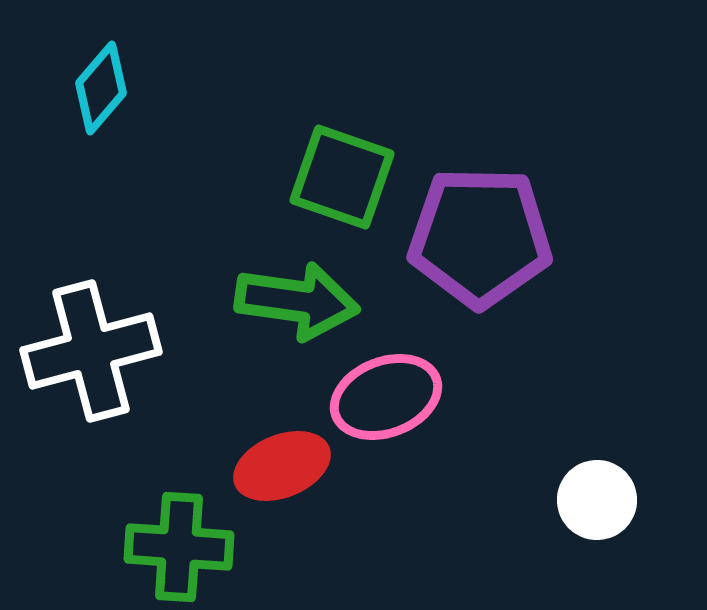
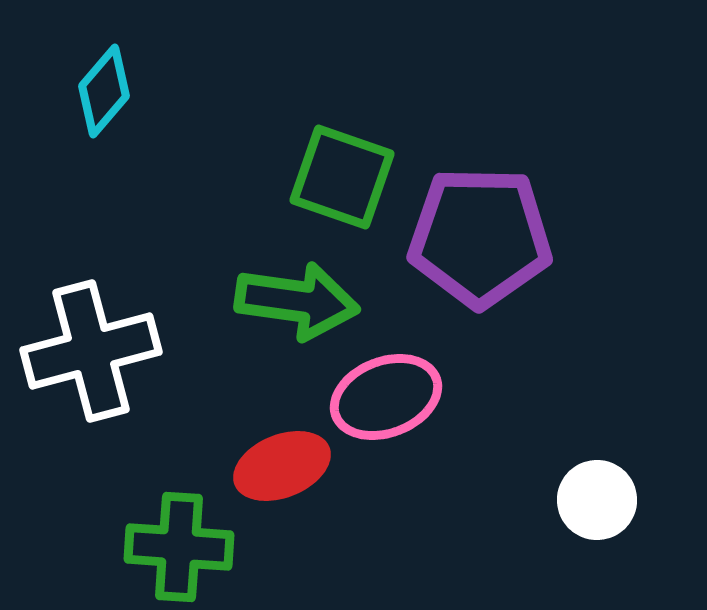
cyan diamond: moved 3 px right, 3 px down
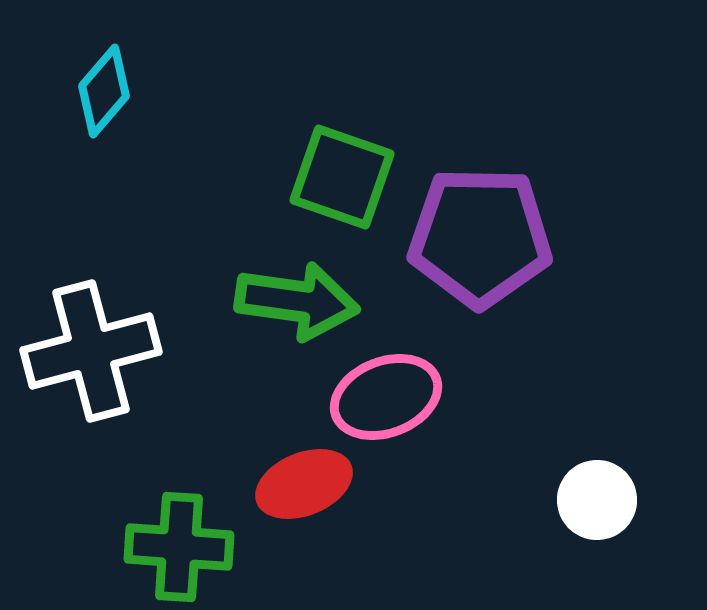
red ellipse: moved 22 px right, 18 px down
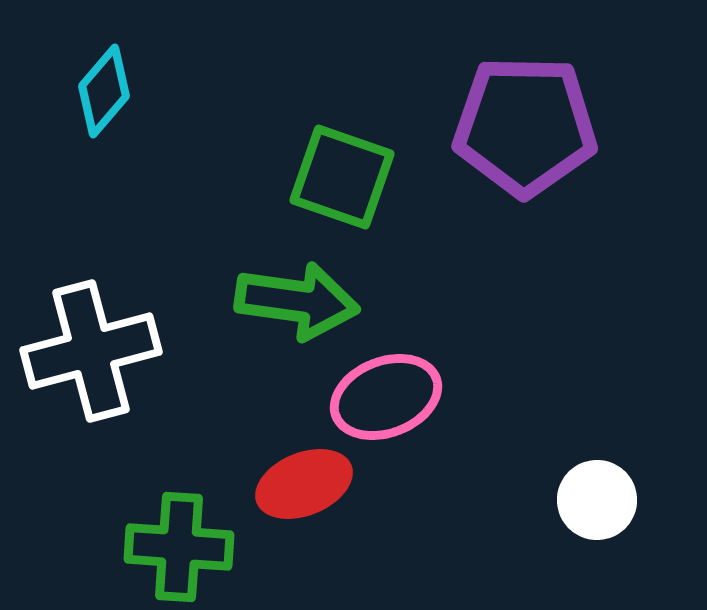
purple pentagon: moved 45 px right, 111 px up
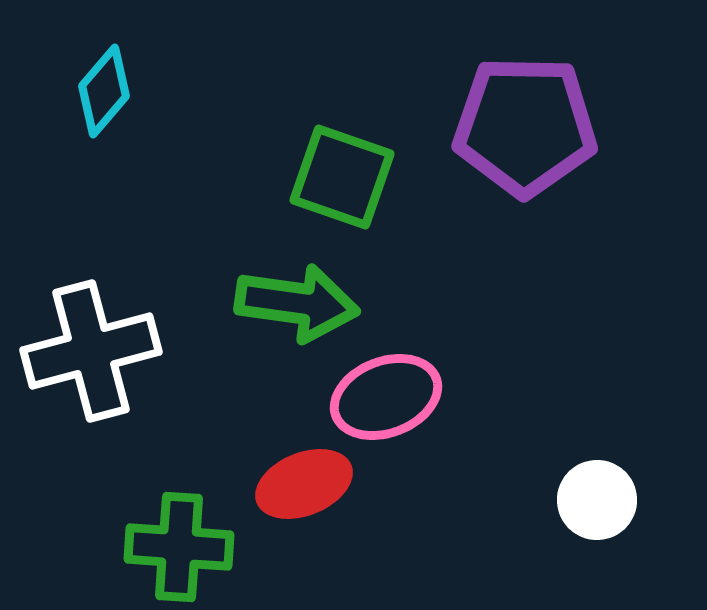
green arrow: moved 2 px down
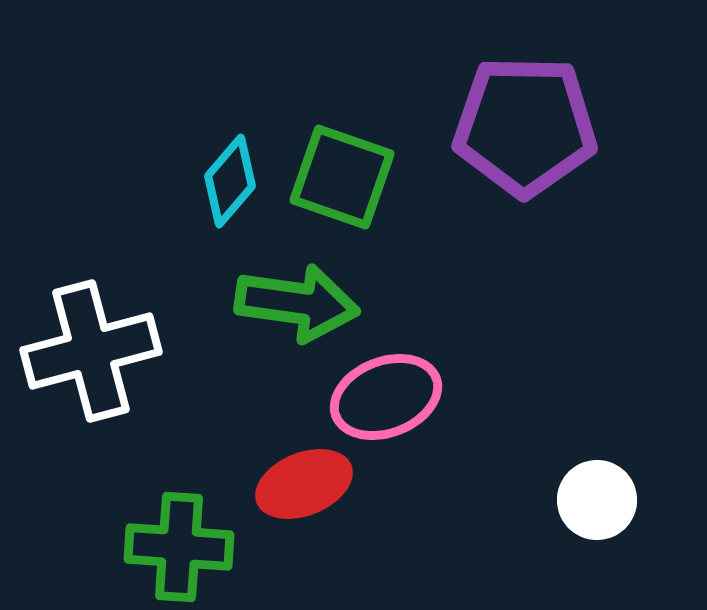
cyan diamond: moved 126 px right, 90 px down
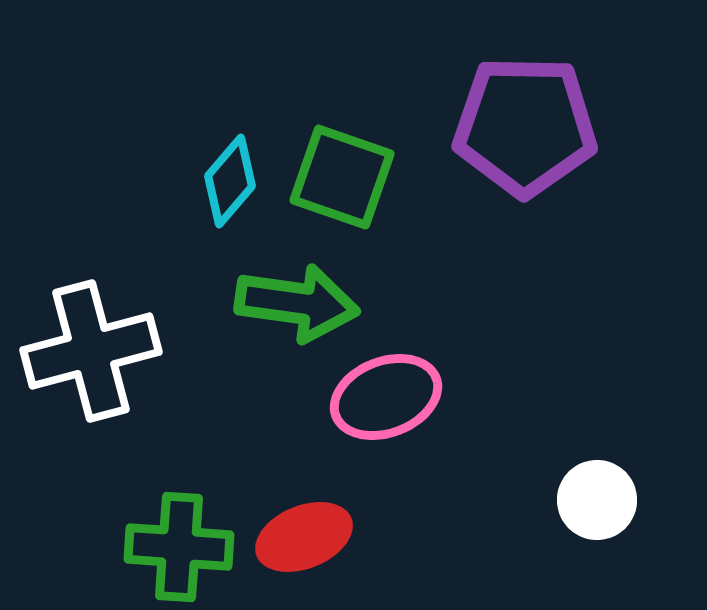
red ellipse: moved 53 px down
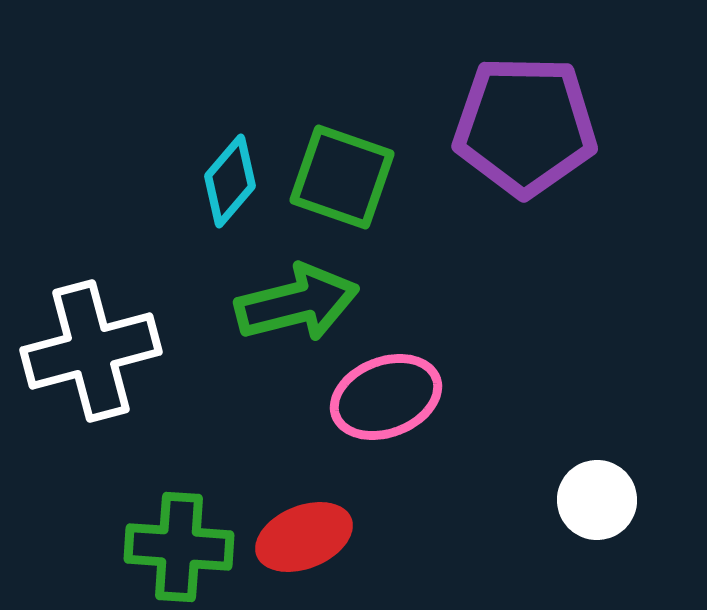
green arrow: rotated 22 degrees counterclockwise
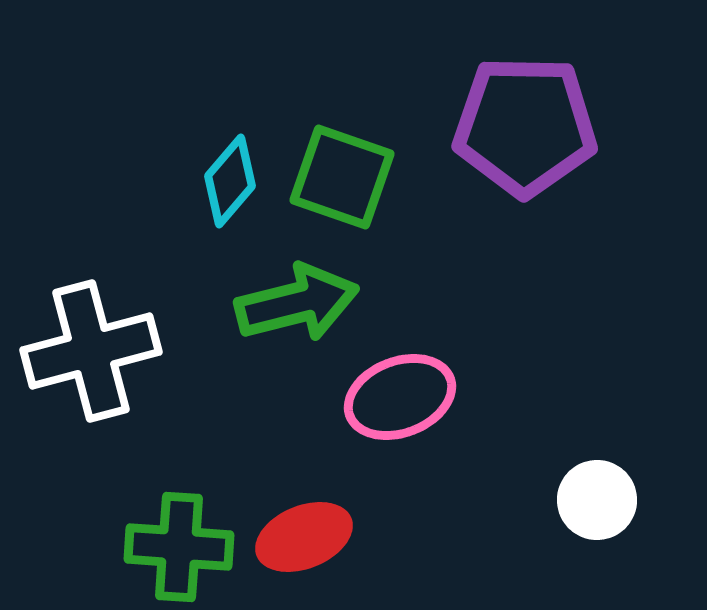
pink ellipse: moved 14 px right
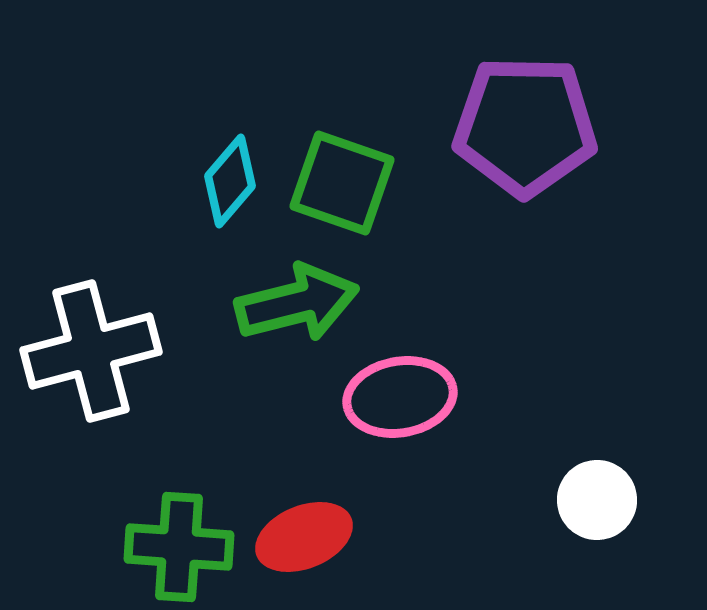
green square: moved 6 px down
pink ellipse: rotated 11 degrees clockwise
